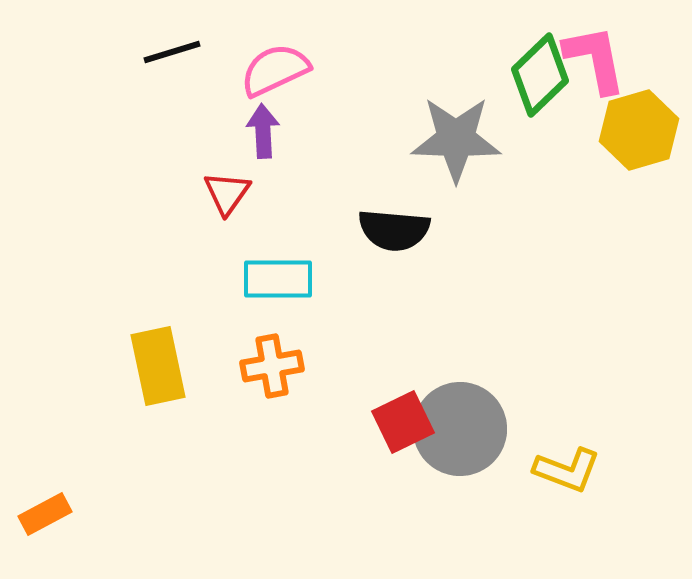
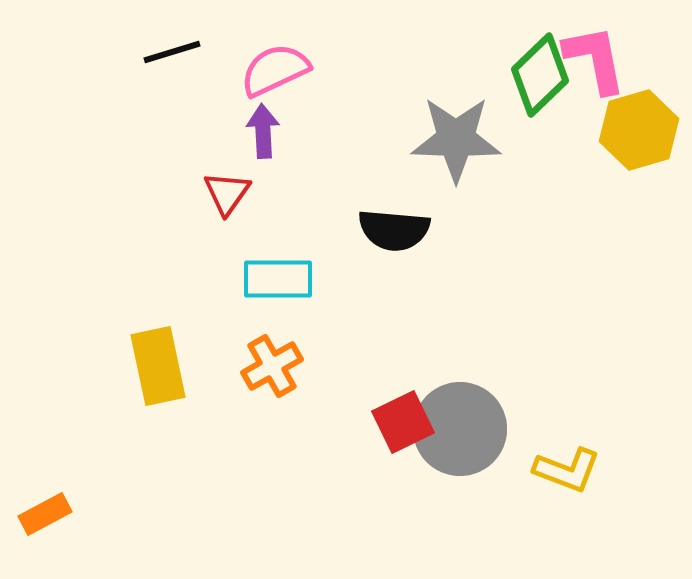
orange cross: rotated 20 degrees counterclockwise
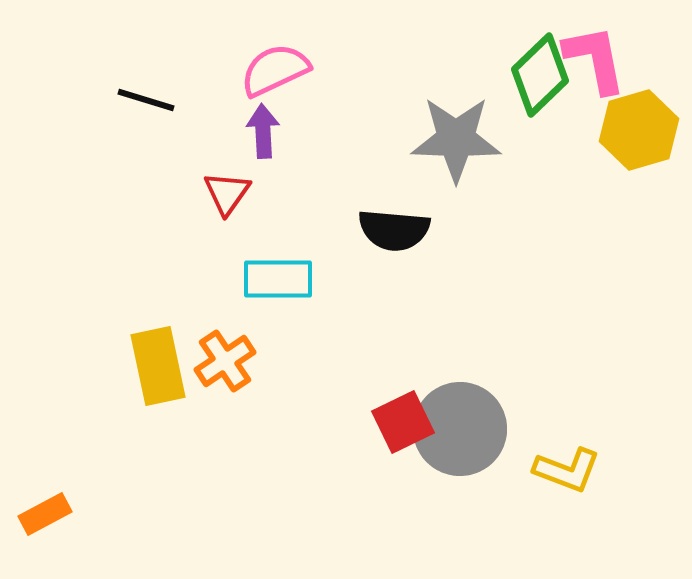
black line: moved 26 px left, 48 px down; rotated 34 degrees clockwise
orange cross: moved 47 px left, 5 px up; rotated 4 degrees counterclockwise
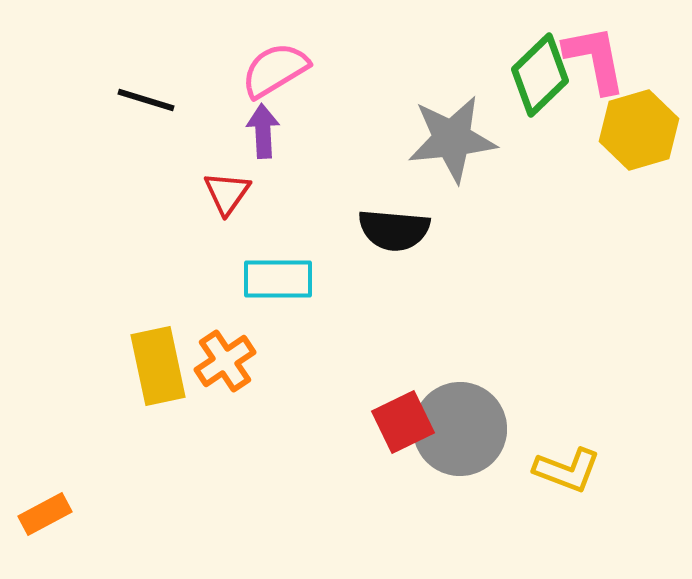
pink semicircle: rotated 6 degrees counterclockwise
gray star: moved 4 px left; rotated 8 degrees counterclockwise
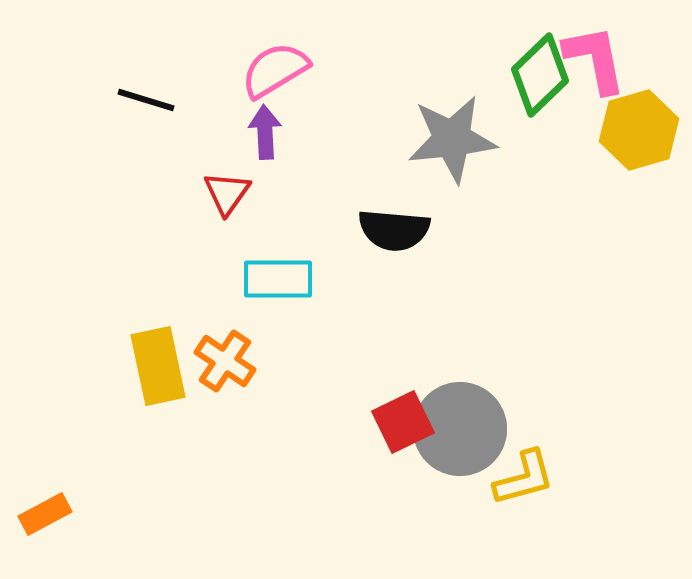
purple arrow: moved 2 px right, 1 px down
orange cross: rotated 22 degrees counterclockwise
yellow L-shape: moved 43 px left, 8 px down; rotated 36 degrees counterclockwise
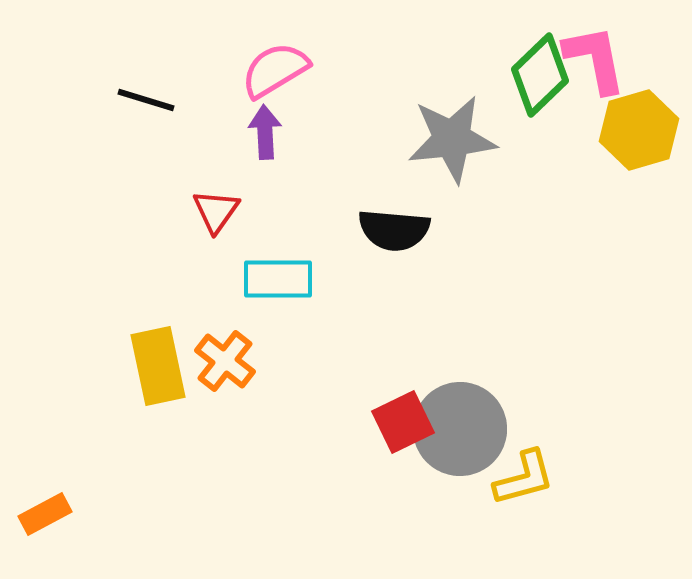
red triangle: moved 11 px left, 18 px down
orange cross: rotated 4 degrees clockwise
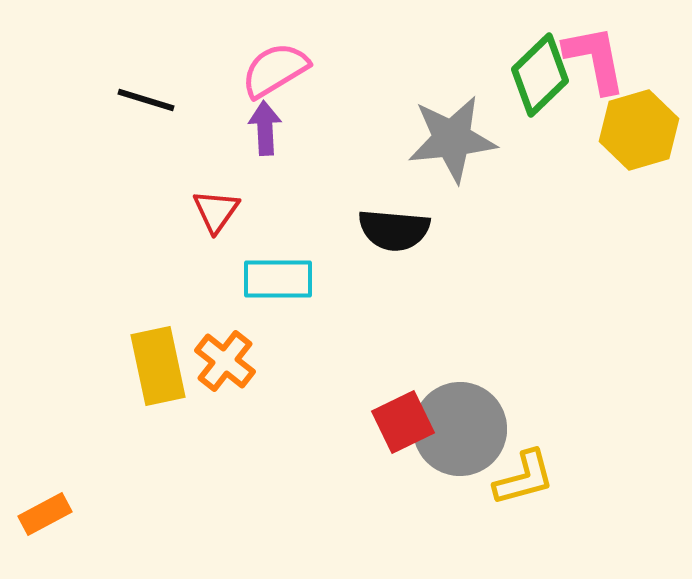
purple arrow: moved 4 px up
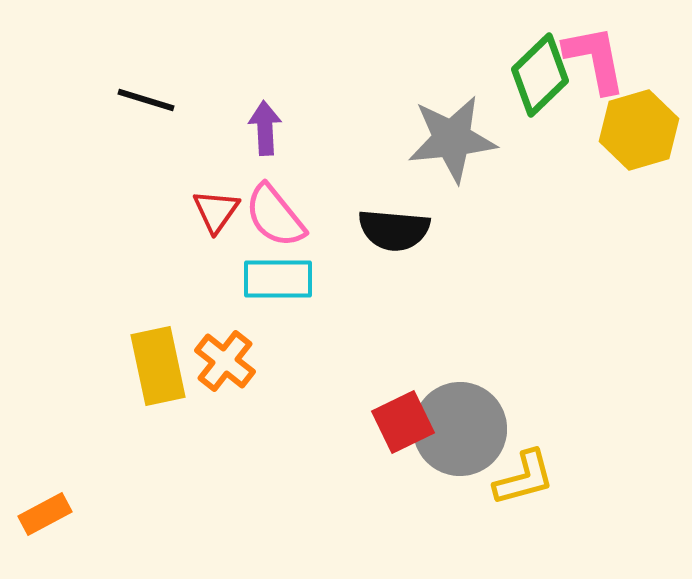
pink semicircle: moved 146 px down; rotated 98 degrees counterclockwise
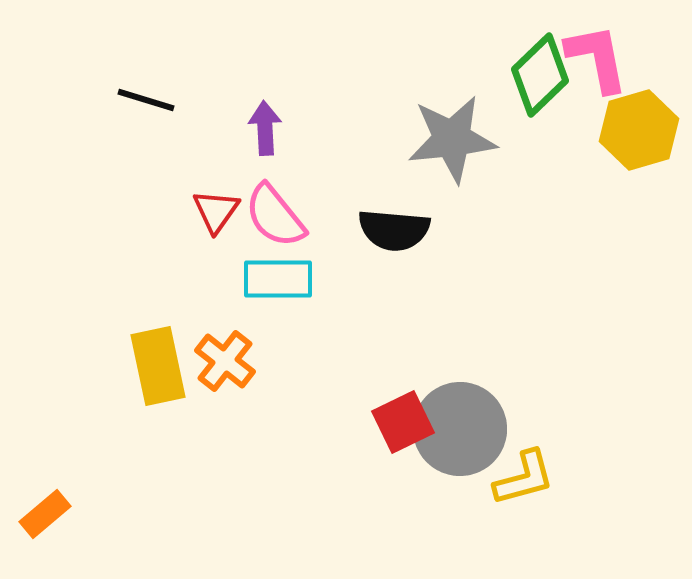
pink L-shape: moved 2 px right, 1 px up
orange rectangle: rotated 12 degrees counterclockwise
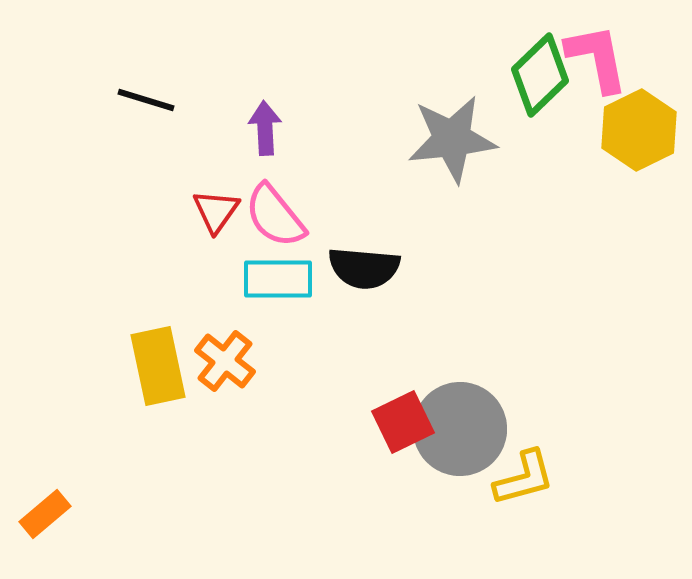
yellow hexagon: rotated 10 degrees counterclockwise
black semicircle: moved 30 px left, 38 px down
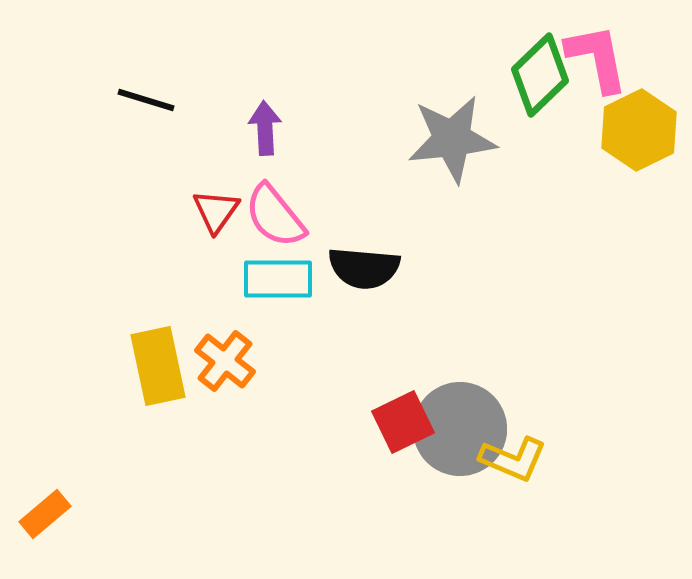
yellow L-shape: moved 11 px left, 19 px up; rotated 38 degrees clockwise
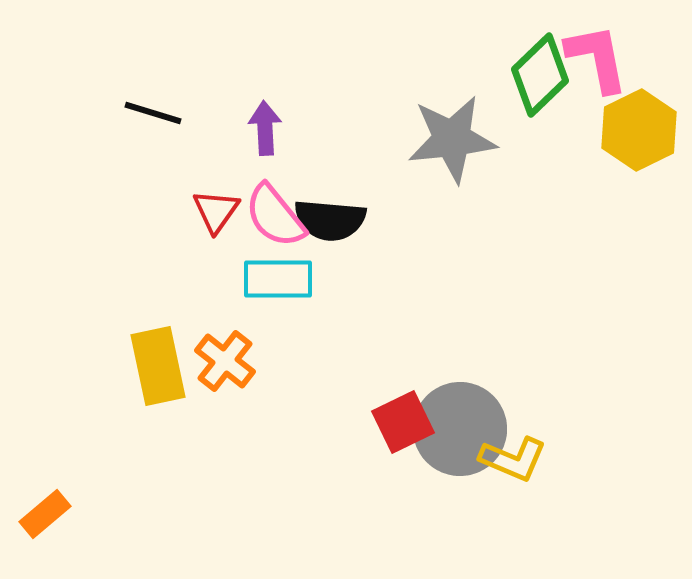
black line: moved 7 px right, 13 px down
black semicircle: moved 34 px left, 48 px up
